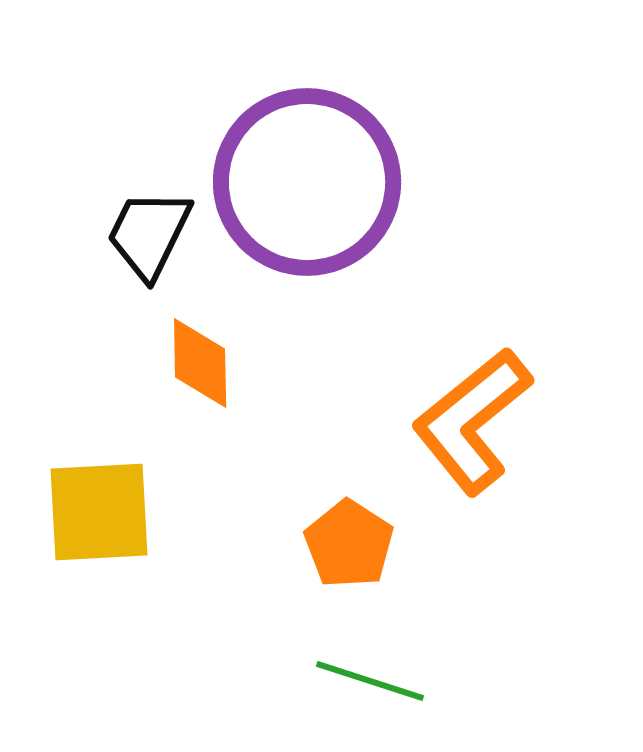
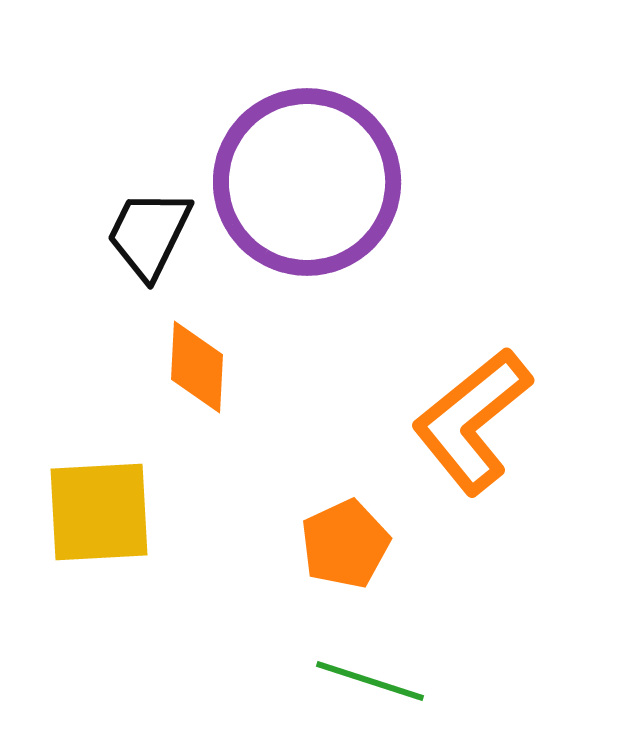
orange diamond: moved 3 px left, 4 px down; rotated 4 degrees clockwise
orange pentagon: moved 4 px left; rotated 14 degrees clockwise
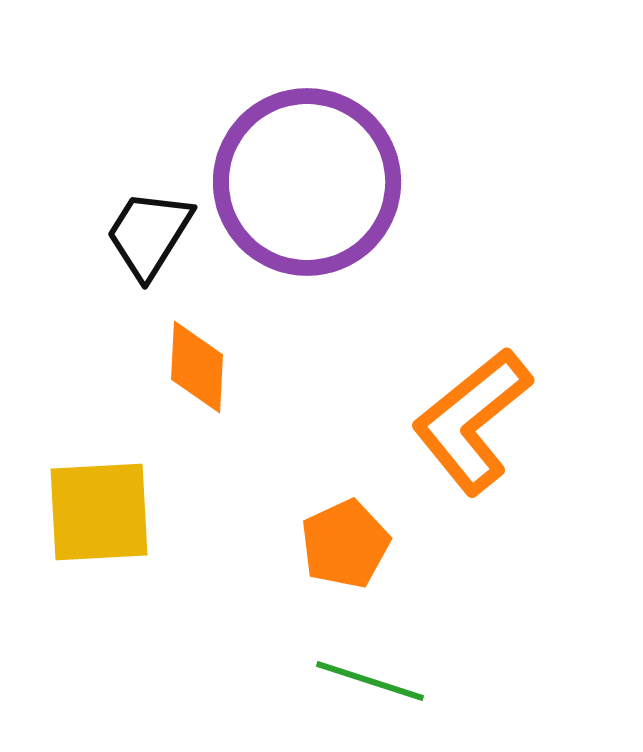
black trapezoid: rotated 6 degrees clockwise
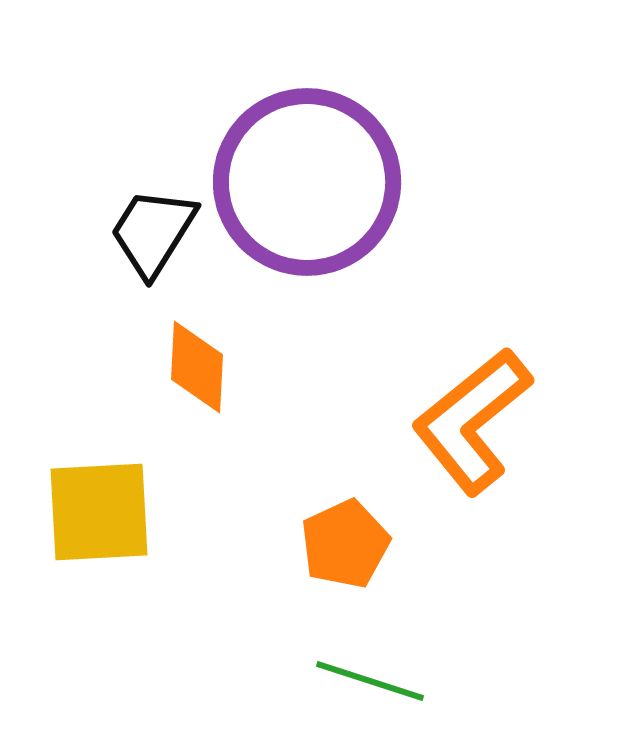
black trapezoid: moved 4 px right, 2 px up
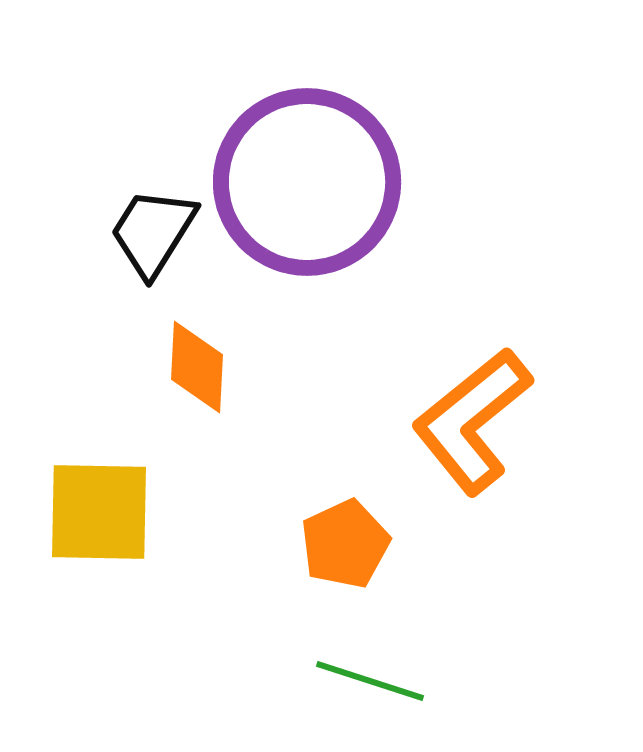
yellow square: rotated 4 degrees clockwise
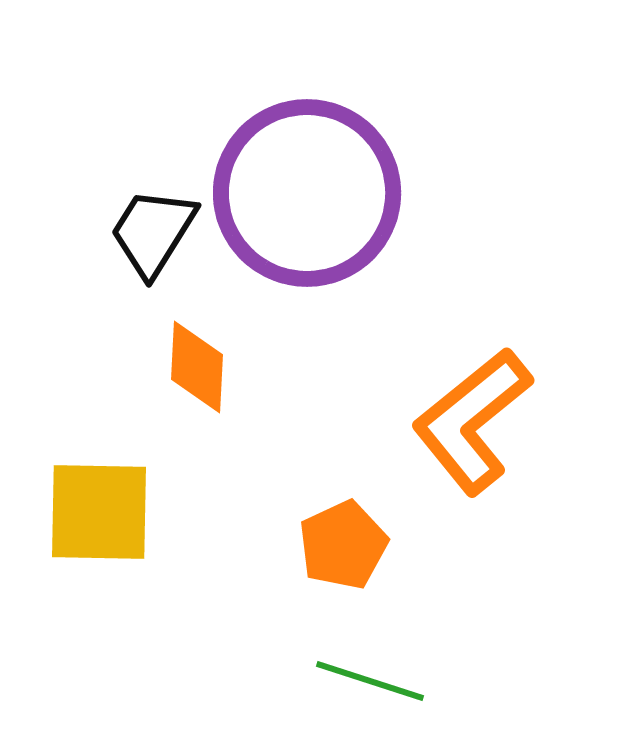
purple circle: moved 11 px down
orange pentagon: moved 2 px left, 1 px down
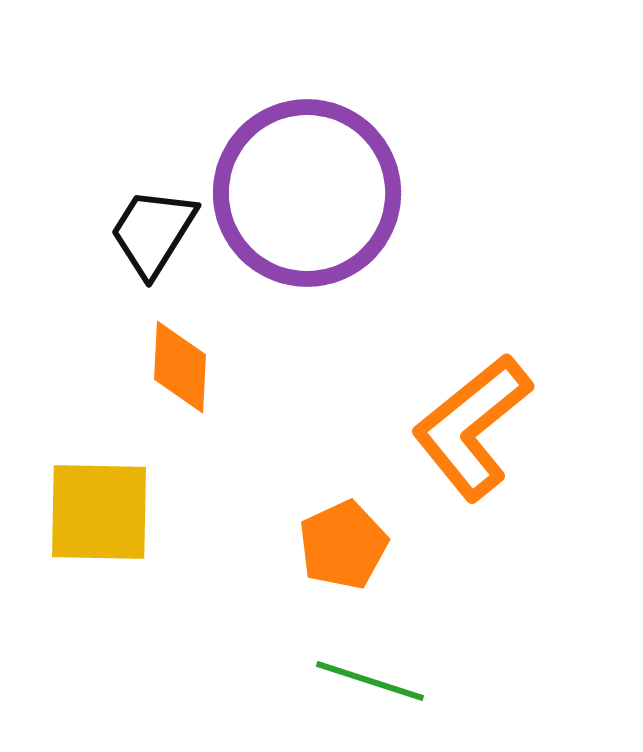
orange diamond: moved 17 px left
orange L-shape: moved 6 px down
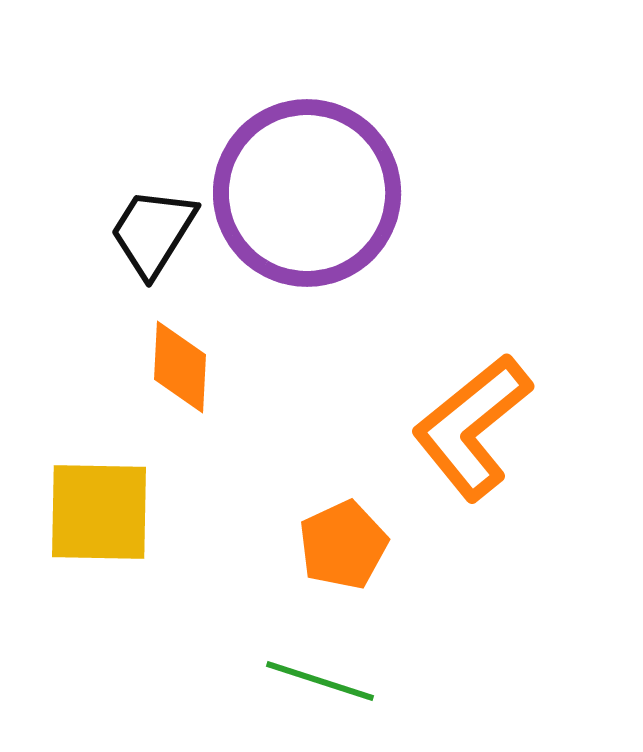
green line: moved 50 px left
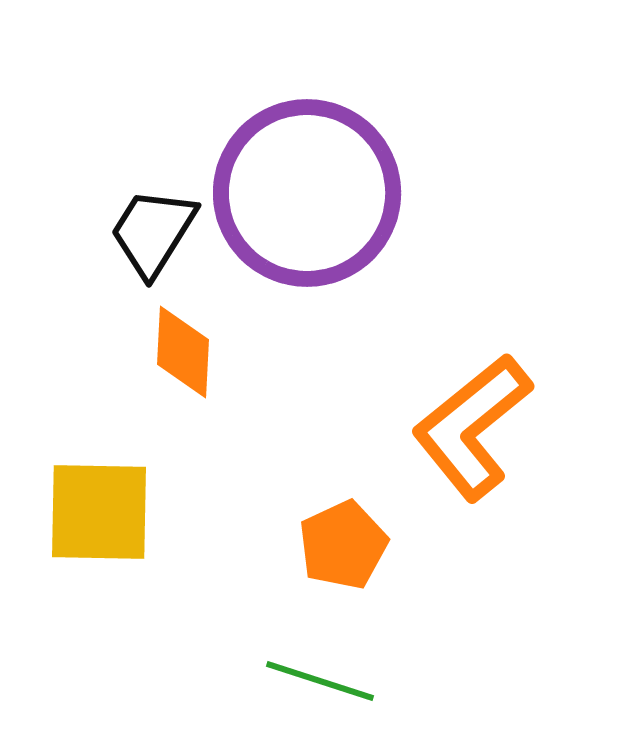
orange diamond: moved 3 px right, 15 px up
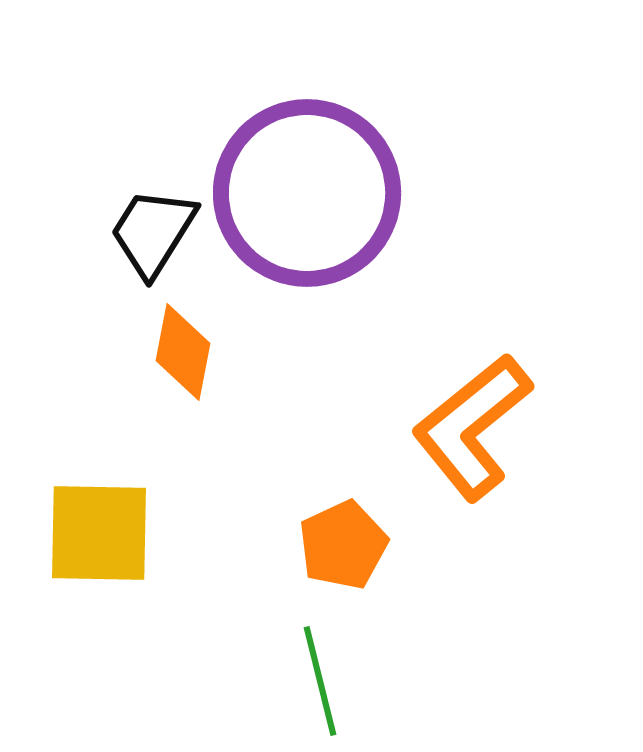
orange diamond: rotated 8 degrees clockwise
yellow square: moved 21 px down
green line: rotated 58 degrees clockwise
